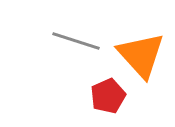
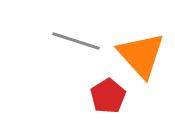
red pentagon: rotated 8 degrees counterclockwise
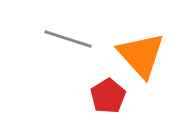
gray line: moved 8 px left, 2 px up
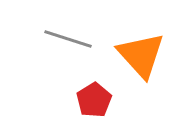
red pentagon: moved 14 px left, 4 px down
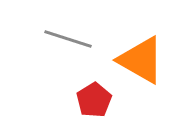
orange triangle: moved 5 px down; rotated 18 degrees counterclockwise
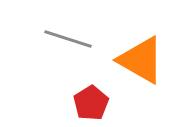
red pentagon: moved 3 px left, 3 px down
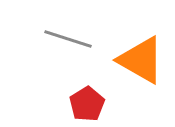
red pentagon: moved 4 px left, 1 px down
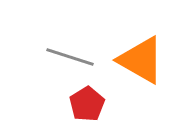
gray line: moved 2 px right, 18 px down
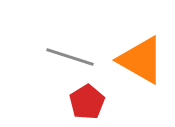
red pentagon: moved 2 px up
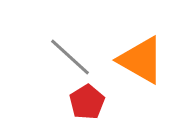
gray line: rotated 24 degrees clockwise
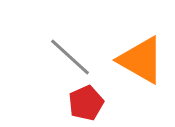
red pentagon: moved 1 px left, 1 px down; rotated 8 degrees clockwise
